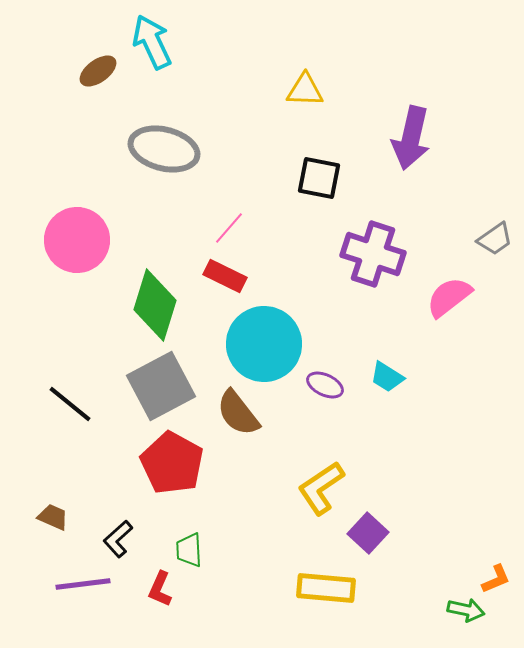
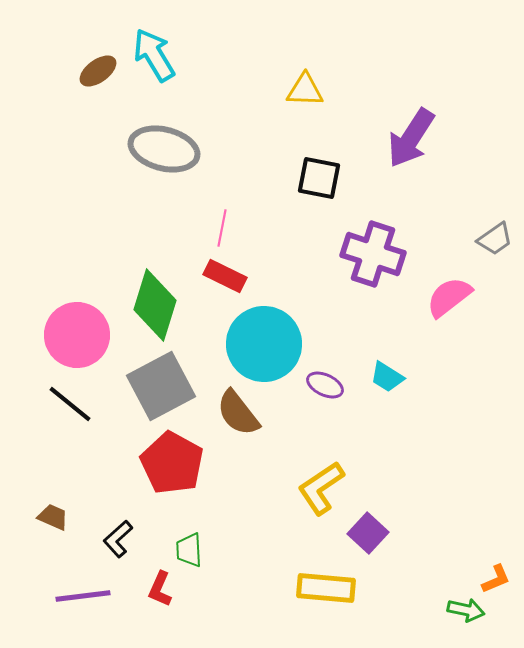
cyan arrow: moved 2 px right, 13 px down; rotated 6 degrees counterclockwise
purple arrow: rotated 20 degrees clockwise
pink line: moved 7 px left; rotated 30 degrees counterclockwise
pink circle: moved 95 px down
purple line: moved 12 px down
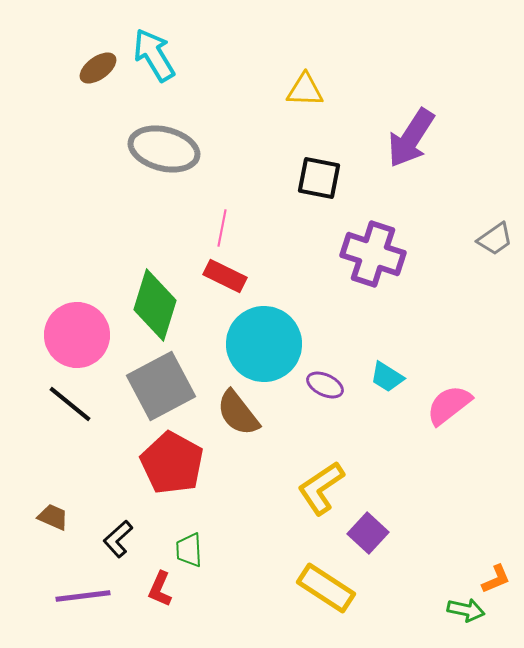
brown ellipse: moved 3 px up
pink semicircle: moved 108 px down
yellow rectangle: rotated 28 degrees clockwise
